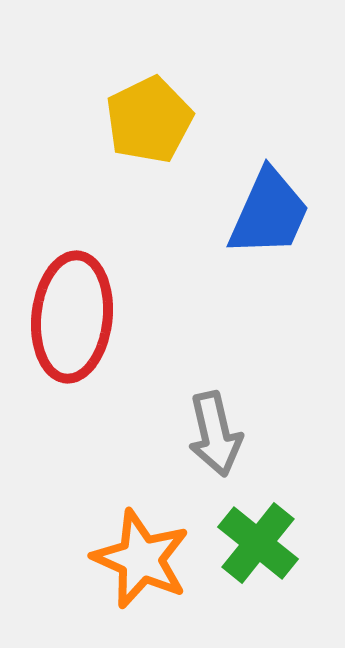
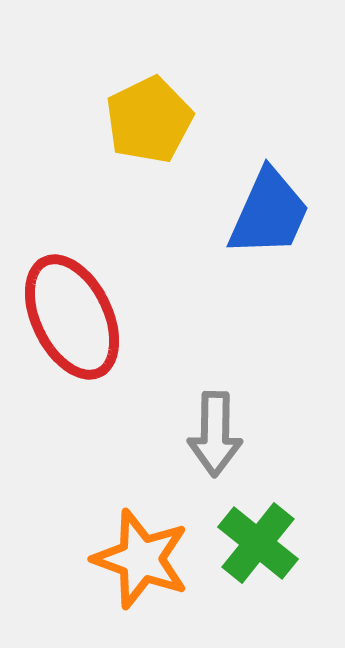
red ellipse: rotated 32 degrees counterclockwise
gray arrow: rotated 14 degrees clockwise
orange star: rotated 4 degrees counterclockwise
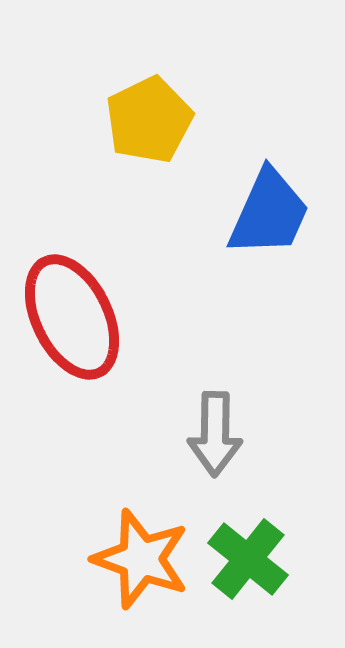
green cross: moved 10 px left, 16 px down
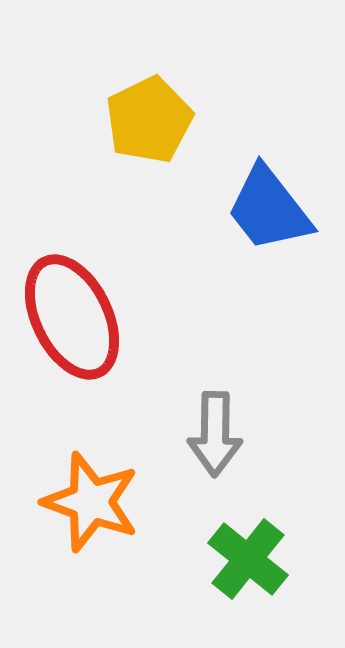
blue trapezoid: moved 4 px up; rotated 118 degrees clockwise
orange star: moved 50 px left, 57 px up
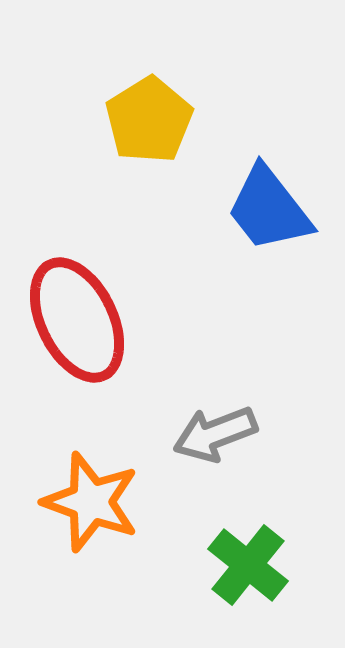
yellow pentagon: rotated 6 degrees counterclockwise
red ellipse: moved 5 px right, 3 px down
gray arrow: rotated 68 degrees clockwise
green cross: moved 6 px down
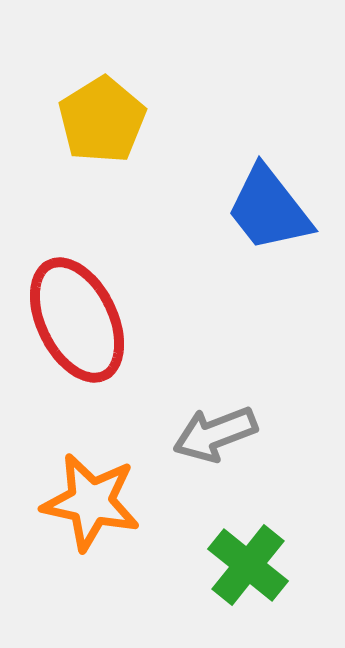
yellow pentagon: moved 47 px left
orange star: rotated 8 degrees counterclockwise
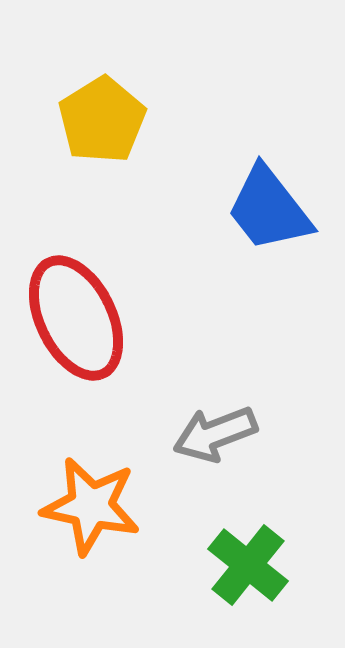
red ellipse: moved 1 px left, 2 px up
orange star: moved 4 px down
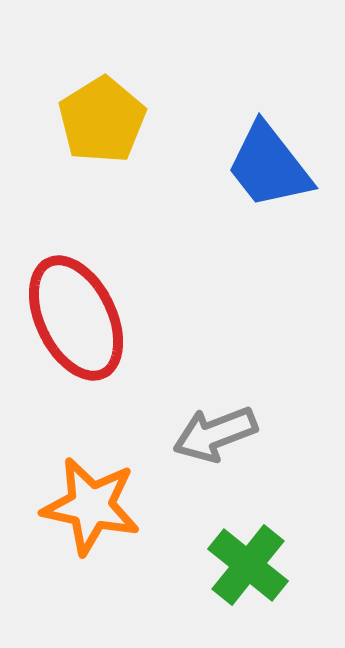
blue trapezoid: moved 43 px up
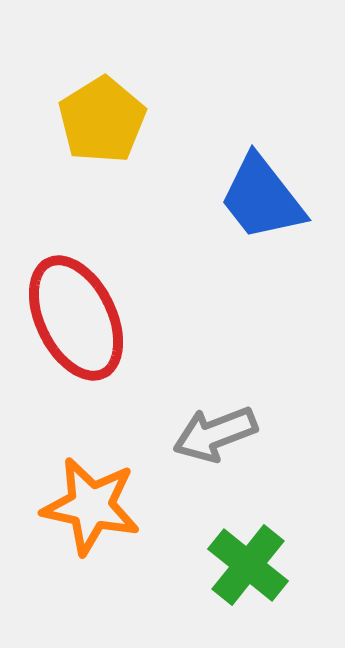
blue trapezoid: moved 7 px left, 32 px down
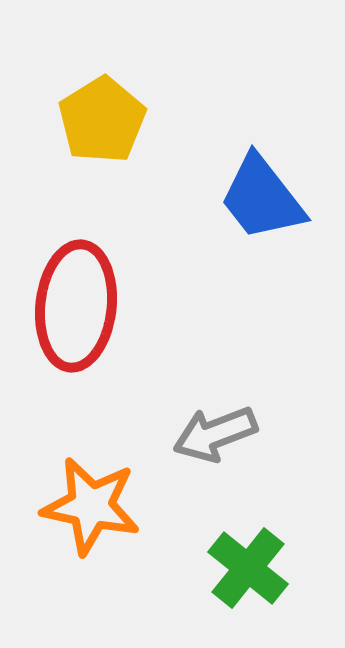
red ellipse: moved 12 px up; rotated 32 degrees clockwise
green cross: moved 3 px down
